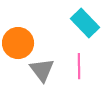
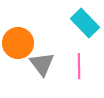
gray triangle: moved 6 px up
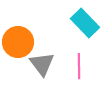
orange circle: moved 1 px up
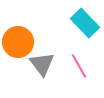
pink line: rotated 30 degrees counterclockwise
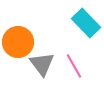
cyan rectangle: moved 1 px right
pink line: moved 5 px left
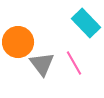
pink line: moved 3 px up
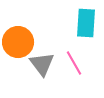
cyan rectangle: rotated 48 degrees clockwise
